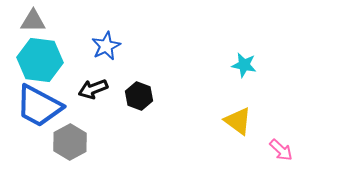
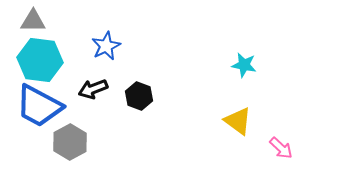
pink arrow: moved 2 px up
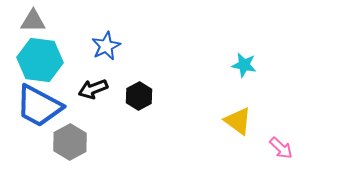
black hexagon: rotated 12 degrees clockwise
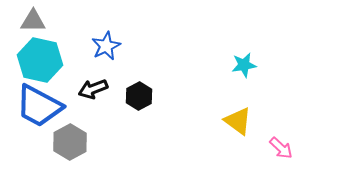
cyan hexagon: rotated 6 degrees clockwise
cyan star: rotated 20 degrees counterclockwise
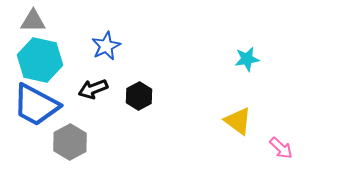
cyan star: moved 3 px right, 6 px up
blue trapezoid: moved 3 px left, 1 px up
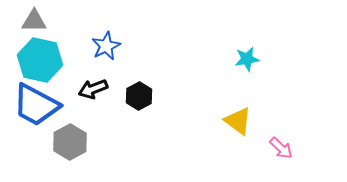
gray triangle: moved 1 px right
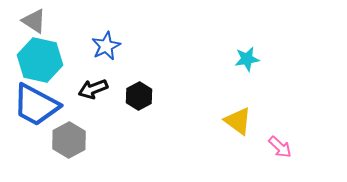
gray triangle: rotated 32 degrees clockwise
gray hexagon: moved 1 px left, 2 px up
pink arrow: moved 1 px left, 1 px up
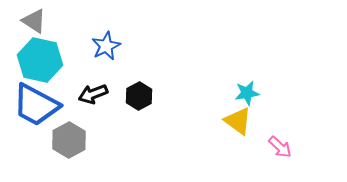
cyan star: moved 34 px down
black arrow: moved 5 px down
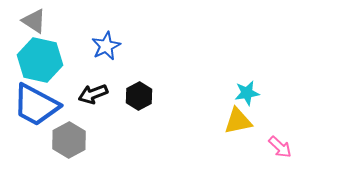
yellow triangle: rotated 48 degrees counterclockwise
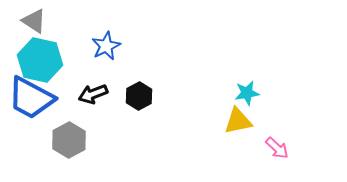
blue trapezoid: moved 5 px left, 7 px up
pink arrow: moved 3 px left, 1 px down
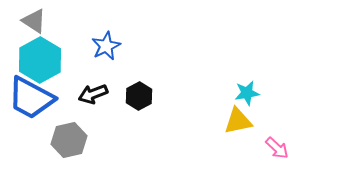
cyan hexagon: rotated 18 degrees clockwise
gray hexagon: rotated 16 degrees clockwise
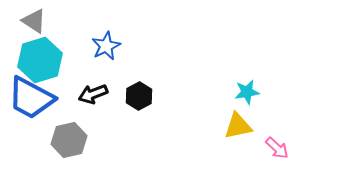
cyan hexagon: rotated 12 degrees clockwise
cyan star: moved 1 px up
yellow triangle: moved 5 px down
